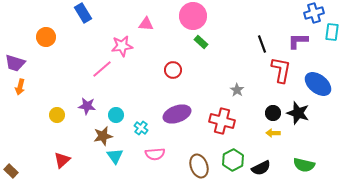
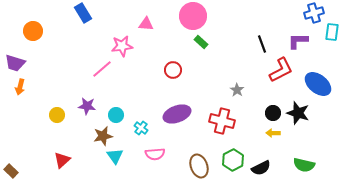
orange circle: moved 13 px left, 6 px up
red L-shape: rotated 52 degrees clockwise
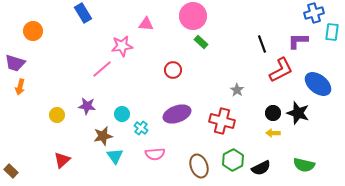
cyan circle: moved 6 px right, 1 px up
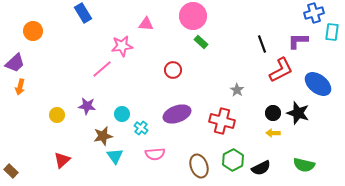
purple trapezoid: rotated 60 degrees counterclockwise
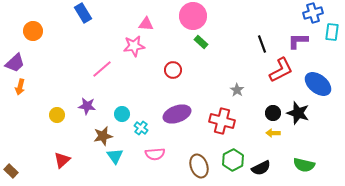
blue cross: moved 1 px left
pink star: moved 12 px right
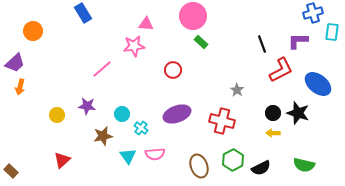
cyan triangle: moved 13 px right
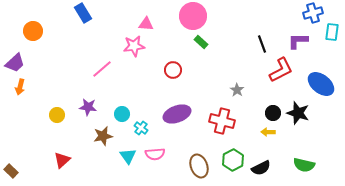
blue ellipse: moved 3 px right
purple star: moved 1 px right, 1 px down
yellow arrow: moved 5 px left, 1 px up
